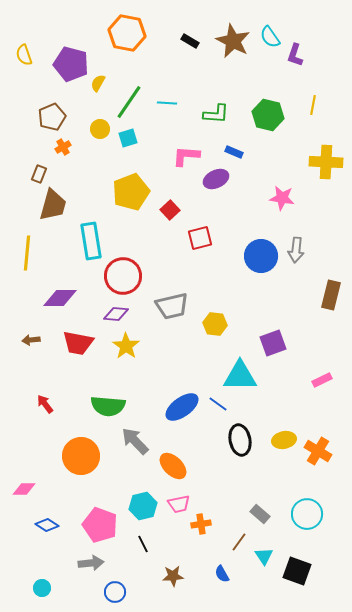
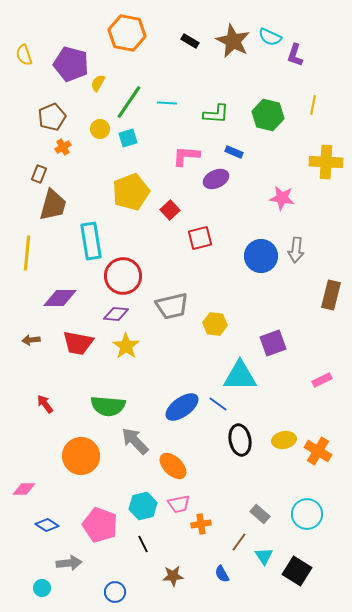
cyan semicircle at (270, 37): rotated 30 degrees counterclockwise
gray arrow at (91, 563): moved 22 px left
black square at (297, 571): rotated 12 degrees clockwise
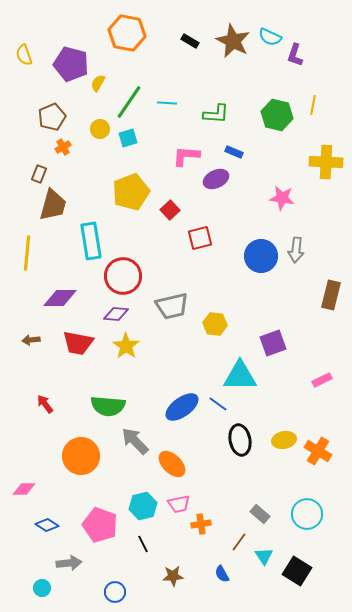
green hexagon at (268, 115): moved 9 px right
orange ellipse at (173, 466): moved 1 px left, 2 px up
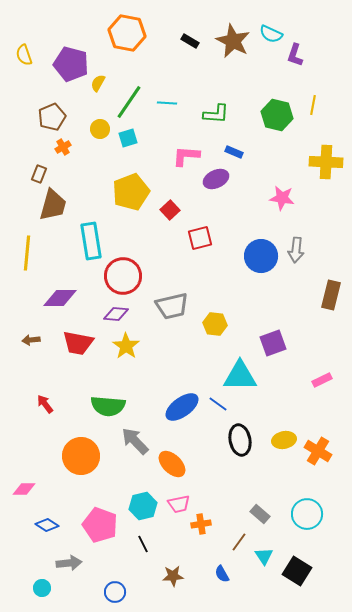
cyan semicircle at (270, 37): moved 1 px right, 3 px up
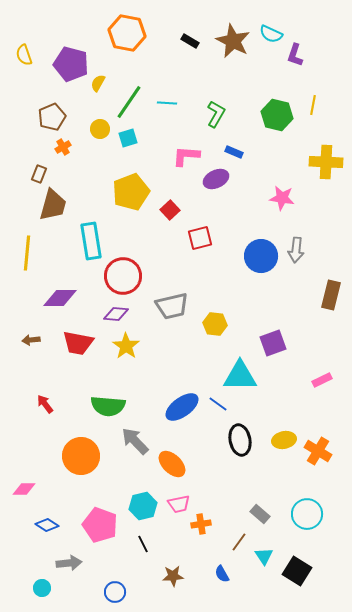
green L-shape at (216, 114): rotated 64 degrees counterclockwise
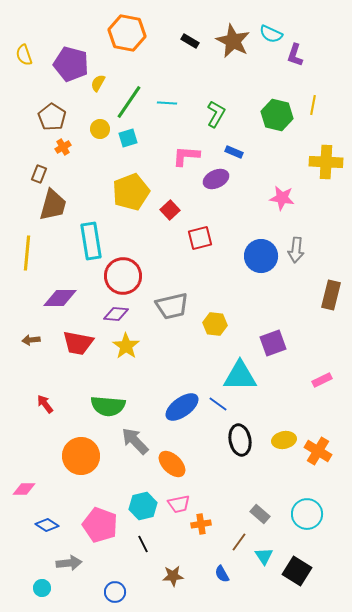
brown pentagon at (52, 117): rotated 16 degrees counterclockwise
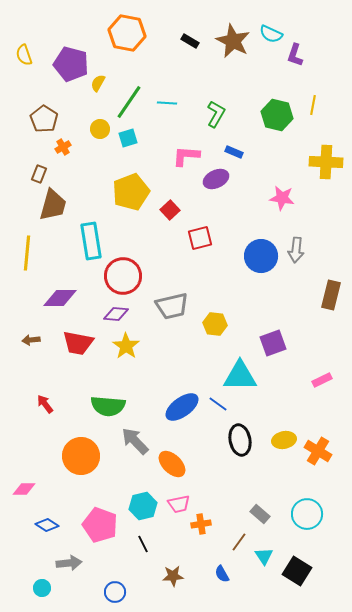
brown pentagon at (52, 117): moved 8 px left, 2 px down
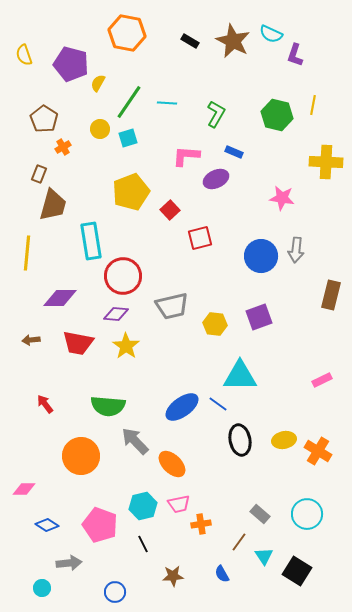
purple square at (273, 343): moved 14 px left, 26 px up
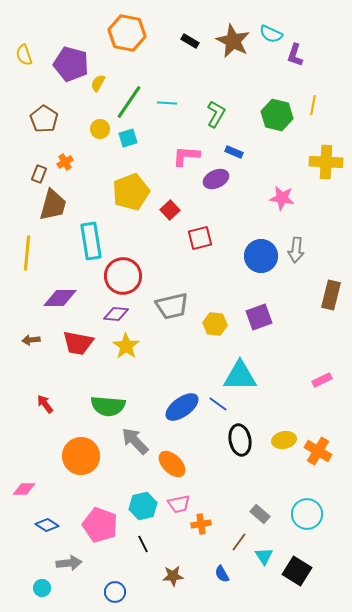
orange cross at (63, 147): moved 2 px right, 15 px down
